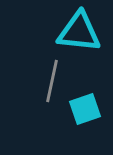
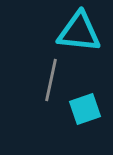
gray line: moved 1 px left, 1 px up
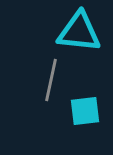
cyan square: moved 2 px down; rotated 12 degrees clockwise
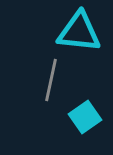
cyan square: moved 6 px down; rotated 28 degrees counterclockwise
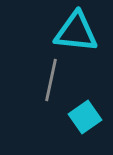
cyan triangle: moved 3 px left
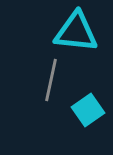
cyan square: moved 3 px right, 7 px up
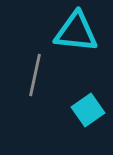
gray line: moved 16 px left, 5 px up
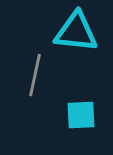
cyan square: moved 7 px left, 5 px down; rotated 32 degrees clockwise
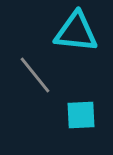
gray line: rotated 51 degrees counterclockwise
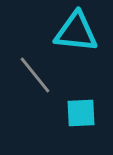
cyan square: moved 2 px up
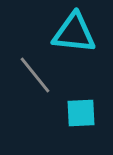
cyan triangle: moved 2 px left, 1 px down
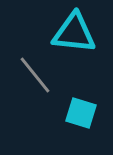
cyan square: rotated 20 degrees clockwise
